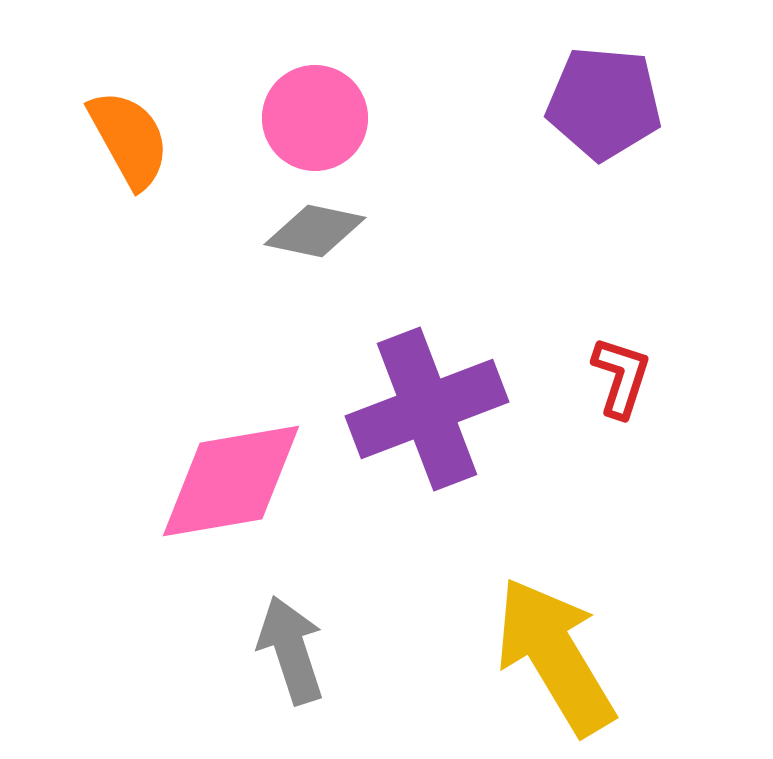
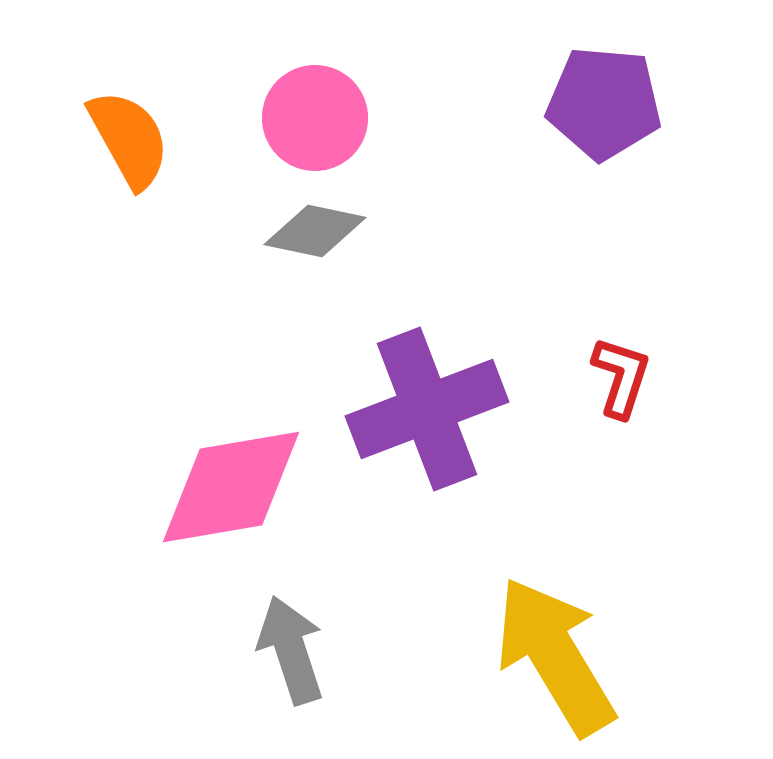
pink diamond: moved 6 px down
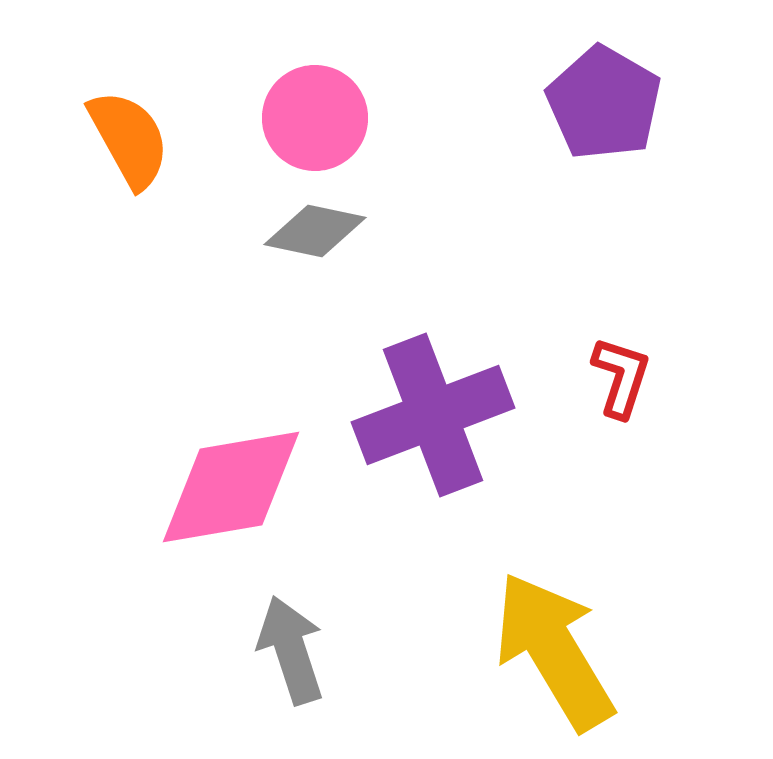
purple pentagon: rotated 25 degrees clockwise
purple cross: moved 6 px right, 6 px down
yellow arrow: moved 1 px left, 5 px up
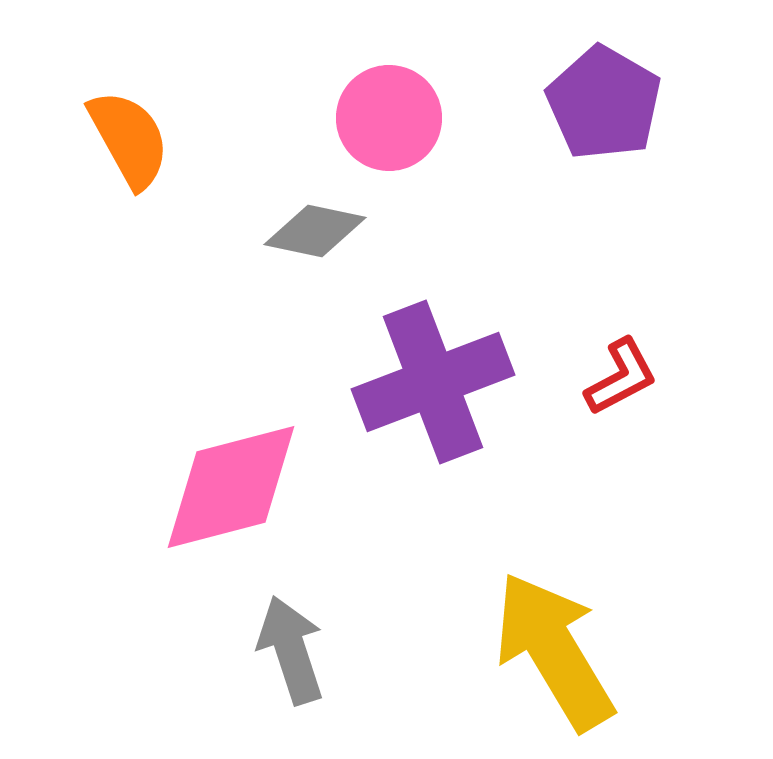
pink circle: moved 74 px right
red L-shape: rotated 44 degrees clockwise
purple cross: moved 33 px up
pink diamond: rotated 5 degrees counterclockwise
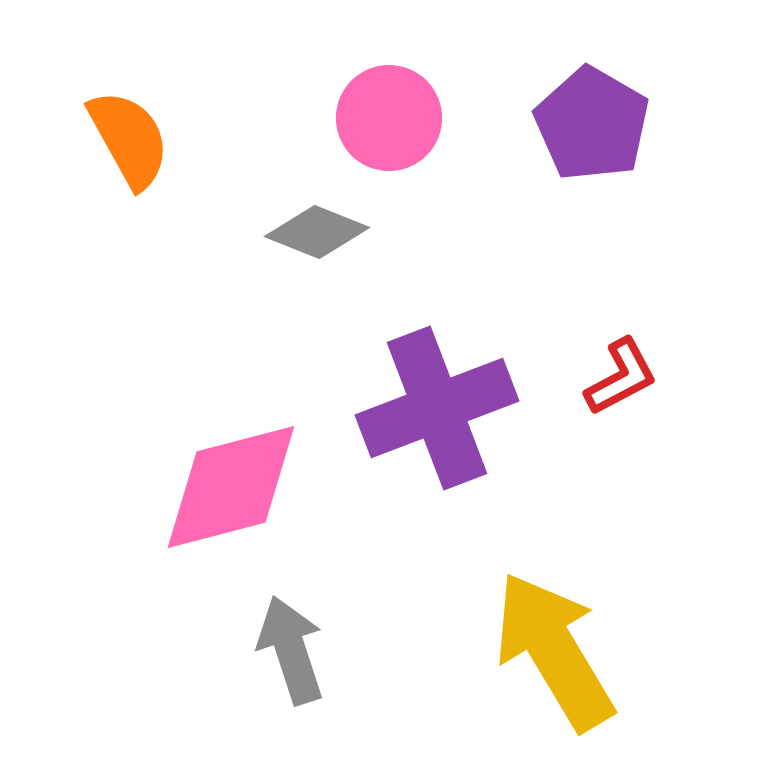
purple pentagon: moved 12 px left, 21 px down
gray diamond: moved 2 px right, 1 px down; rotated 10 degrees clockwise
purple cross: moved 4 px right, 26 px down
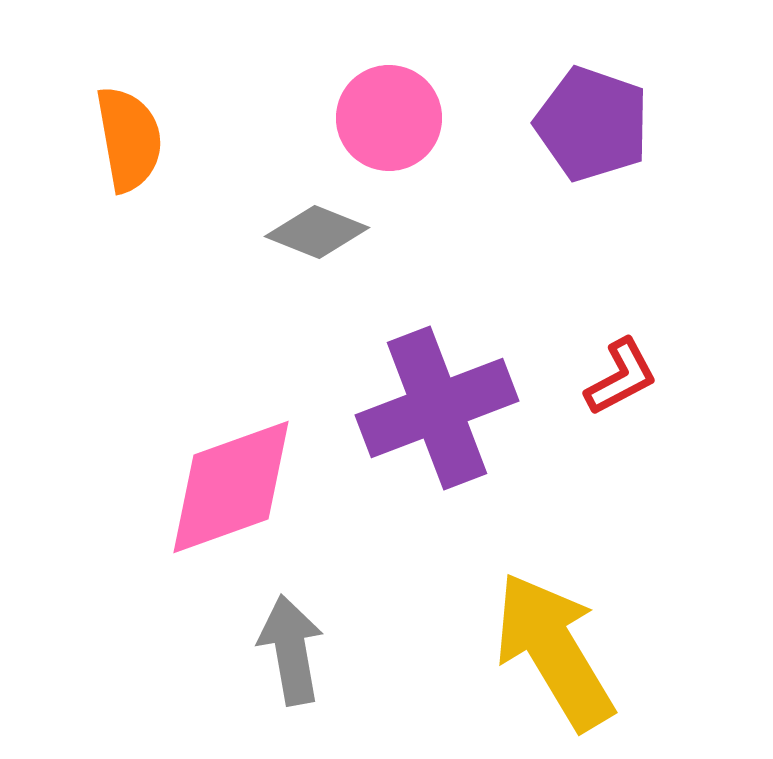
purple pentagon: rotated 11 degrees counterclockwise
orange semicircle: rotated 19 degrees clockwise
pink diamond: rotated 5 degrees counterclockwise
gray arrow: rotated 8 degrees clockwise
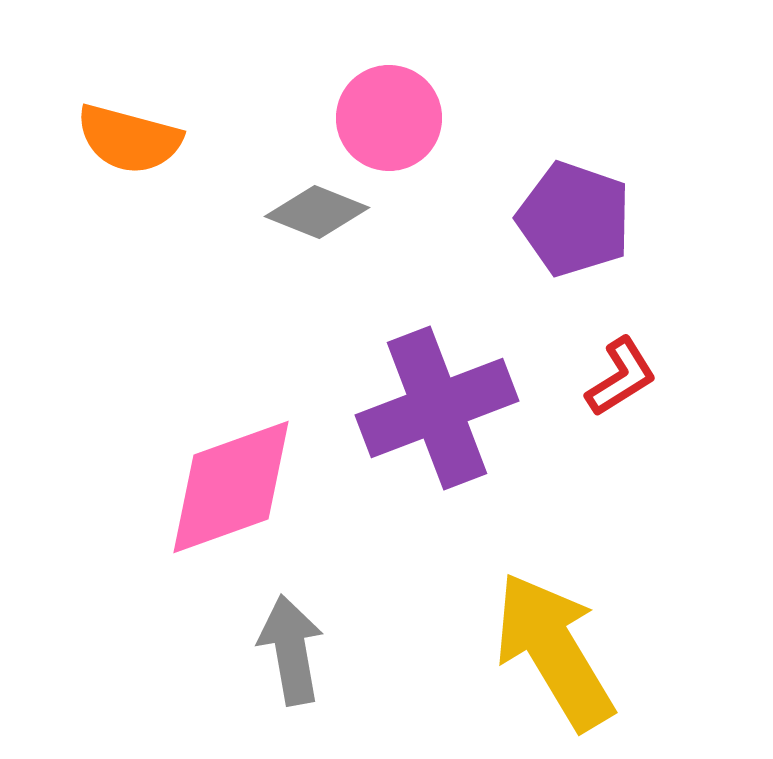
purple pentagon: moved 18 px left, 95 px down
orange semicircle: rotated 115 degrees clockwise
gray diamond: moved 20 px up
red L-shape: rotated 4 degrees counterclockwise
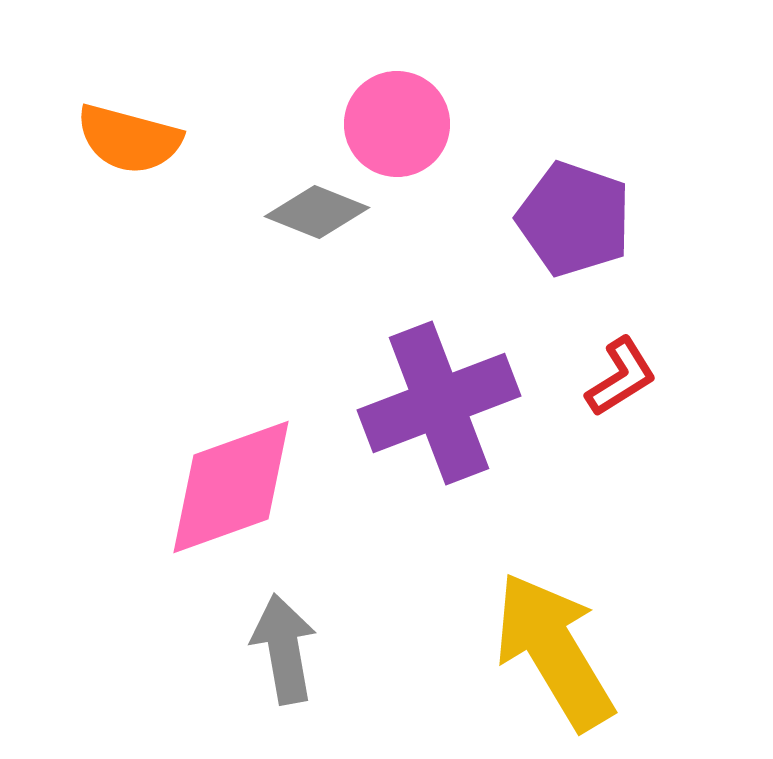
pink circle: moved 8 px right, 6 px down
purple cross: moved 2 px right, 5 px up
gray arrow: moved 7 px left, 1 px up
